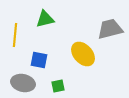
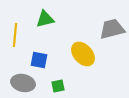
gray trapezoid: moved 2 px right
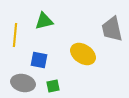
green triangle: moved 1 px left, 2 px down
gray trapezoid: rotated 88 degrees counterclockwise
yellow ellipse: rotated 15 degrees counterclockwise
green square: moved 5 px left
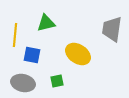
green triangle: moved 2 px right, 2 px down
gray trapezoid: rotated 20 degrees clockwise
yellow ellipse: moved 5 px left
blue square: moved 7 px left, 5 px up
green square: moved 4 px right, 5 px up
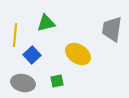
blue square: rotated 36 degrees clockwise
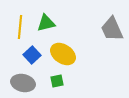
gray trapezoid: rotated 32 degrees counterclockwise
yellow line: moved 5 px right, 8 px up
yellow ellipse: moved 15 px left
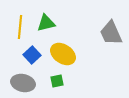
gray trapezoid: moved 1 px left, 4 px down
